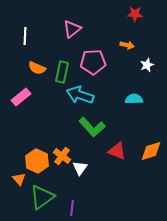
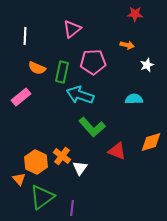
orange diamond: moved 9 px up
orange hexagon: moved 1 px left, 1 px down
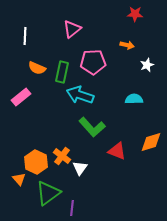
green triangle: moved 6 px right, 4 px up
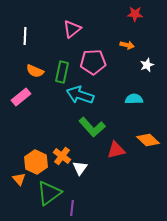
orange semicircle: moved 2 px left, 3 px down
orange diamond: moved 3 px left, 2 px up; rotated 60 degrees clockwise
red triangle: moved 1 px left, 1 px up; rotated 36 degrees counterclockwise
green triangle: moved 1 px right
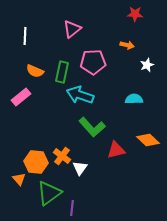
orange hexagon: rotated 20 degrees counterclockwise
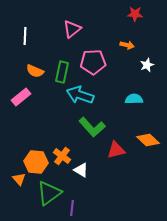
white triangle: moved 1 px right, 2 px down; rotated 35 degrees counterclockwise
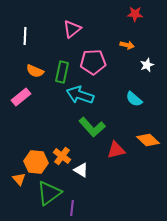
cyan semicircle: rotated 138 degrees counterclockwise
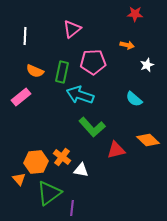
orange cross: moved 1 px down
orange hexagon: rotated 10 degrees counterclockwise
white triangle: rotated 21 degrees counterclockwise
